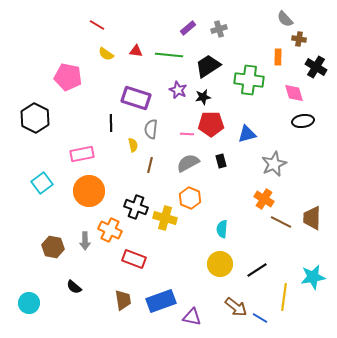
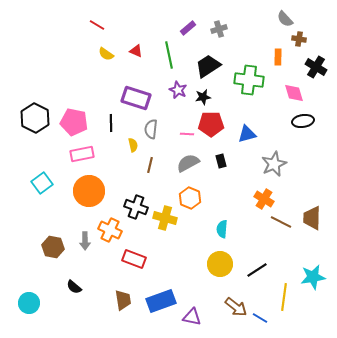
red triangle at (136, 51): rotated 16 degrees clockwise
green line at (169, 55): rotated 72 degrees clockwise
pink pentagon at (68, 77): moved 6 px right, 45 px down
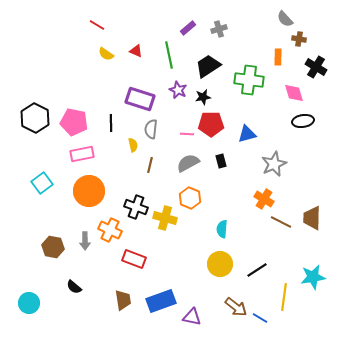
purple rectangle at (136, 98): moved 4 px right, 1 px down
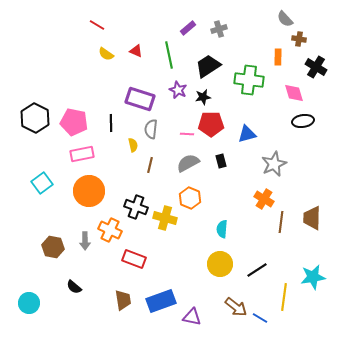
brown line at (281, 222): rotated 70 degrees clockwise
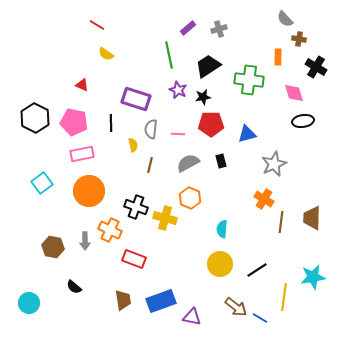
red triangle at (136, 51): moved 54 px left, 34 px down
purple rectangle at (140, 99): moved 4 px left
pink line at (187, 134): moved 9 px left
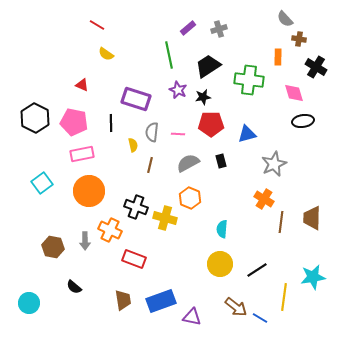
gray semicircle at (151, 129): moved 1 px right, 3 px down
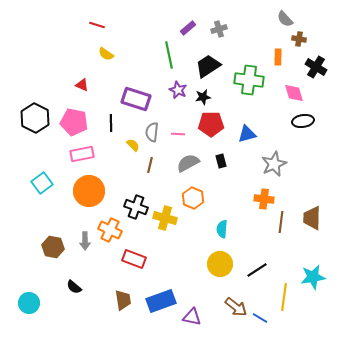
red line at (97, 25): rotated 14 degrees counterclockwise
yellow semicircle at (133, 145): rotated 32 degrees counterclockwise
orange hexagon at (190, 198): moved 3 px right
orange cross at (264, 199): rotated 24 degrees counterclockwise
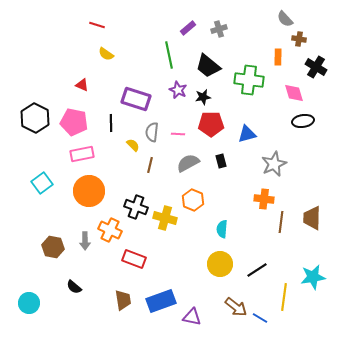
black trapezoid at (208, 66): rotated 108 degrees counterclockwise
orange hexagon at (193, 198): moved 2 px down
